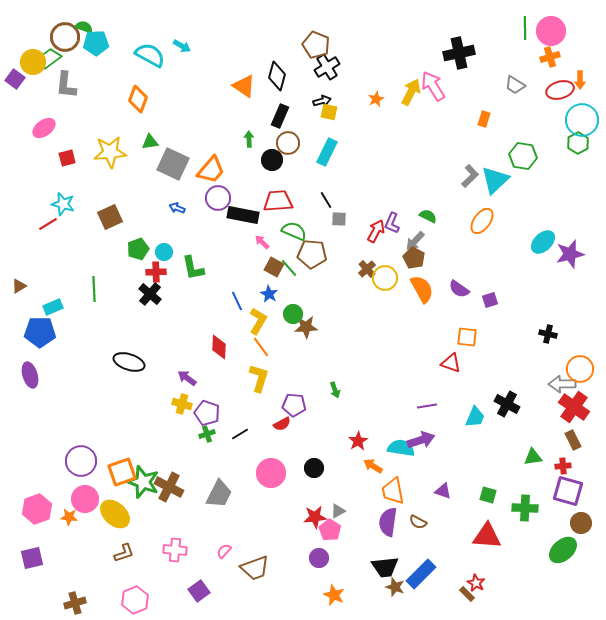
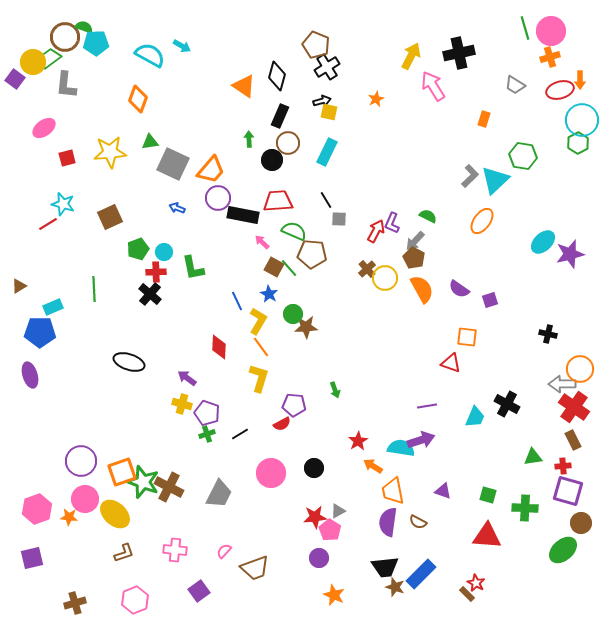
green line at (525, 28): rotated 15 degrees counterclockwise
yellow arrow at (411, 92): moved 36 px up
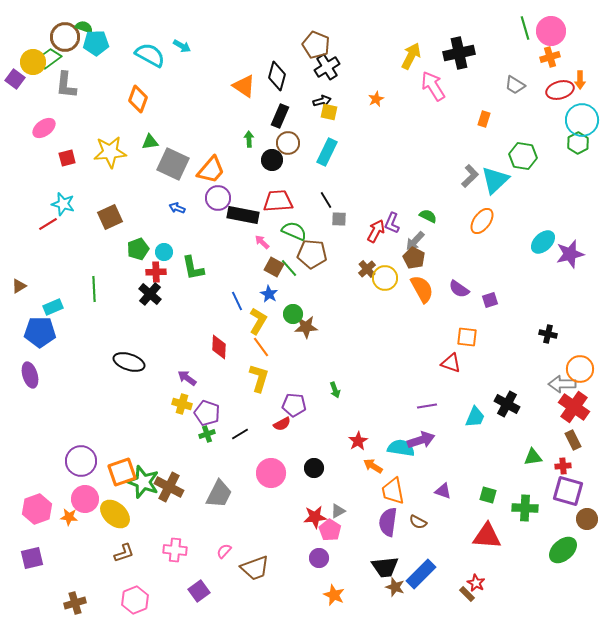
brown circle at (581, 523): moved 6 px right, 4 px up
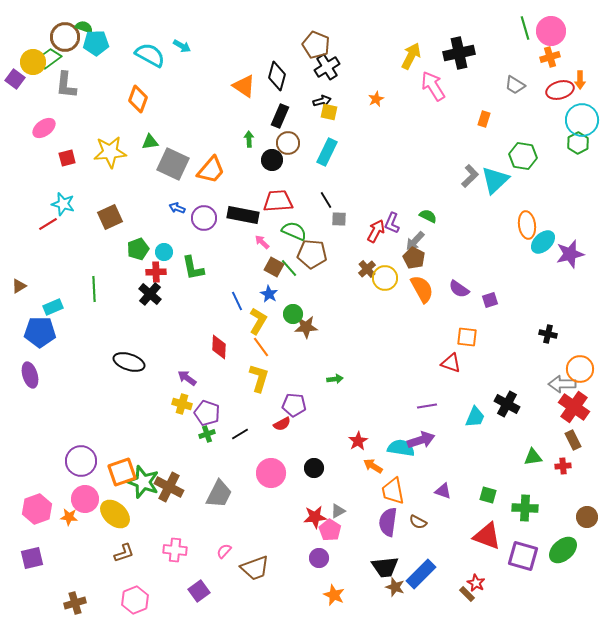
purple circle at (218, 198): moved 14 px left, 20 px down
orange ellipse at (482, 221): moved 45 px right, 4 px down; rotated 44 degrees counterclockwise
green arrow at (335, 390): moved 11 px up; rotated 77 degrees counterclockwise
purple square at (568, 491): moved 45 px left, 65 px down
brown circle at (587, 519): moved 2 px up
red triangle at (487, 536): rotated 16 degrees clockwise
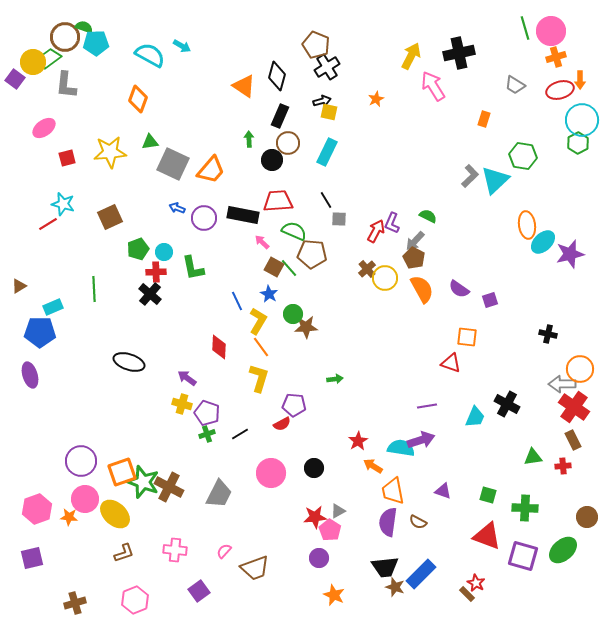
orange cross at (550, 57): moved 6 px right
